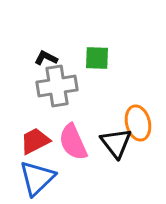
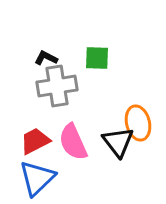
black triangle: moved 2 px right, 1 px up
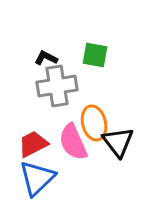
green square: moved 2 px left, 3 px up; rotated 8 degrees clockwise
orange ellipse: moved 44 px left
red trapezoid: moved 2 px left, 3 px down
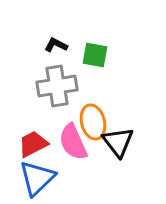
black L-shape: moved 10 px right, 13 px up
orange ellipse: moved 1 px left, 1 px up
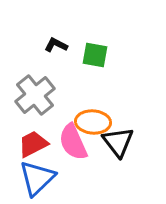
gray cross: moved 22 px left, 9 px down; rotated 30 degrees counterclockwise
orange ellipse: rotated 72 degrees counterclockwise
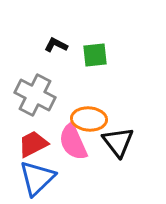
green square: rotated 16 degrees counterclockwise
gray cross: rotated 24 degrees counterclockwise
orange ellipse: moved 4 px left, 3 px up
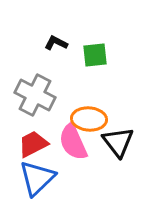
black L-shape: moved 2 px up
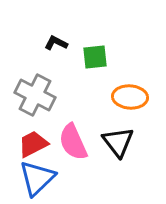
green square: moved 2 px down
orange ellipse: moved 41 px right, 22 px up
